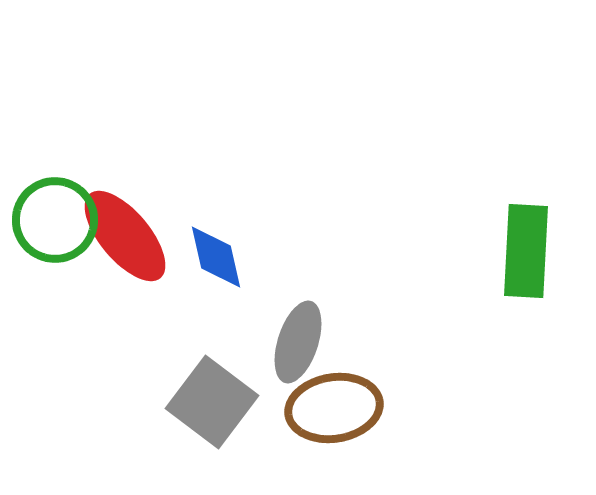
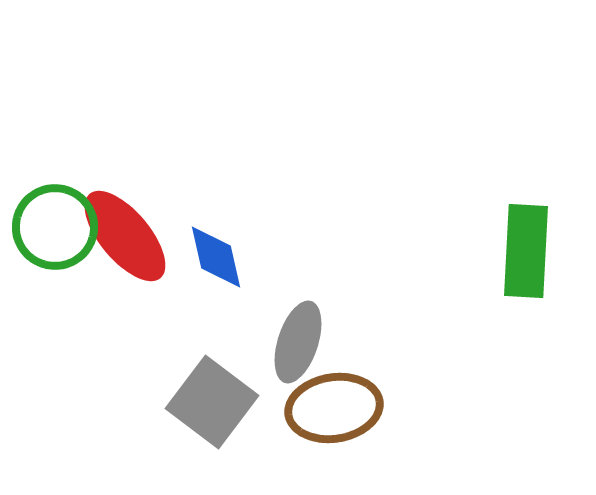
green circle: moved 7 px down
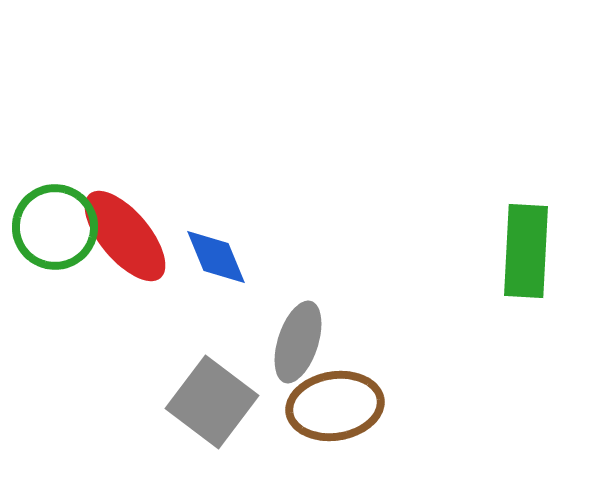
blue diamond: rotated 10 degrees counterclockwise
brown ellipse: moved 1 px right, 2 px up
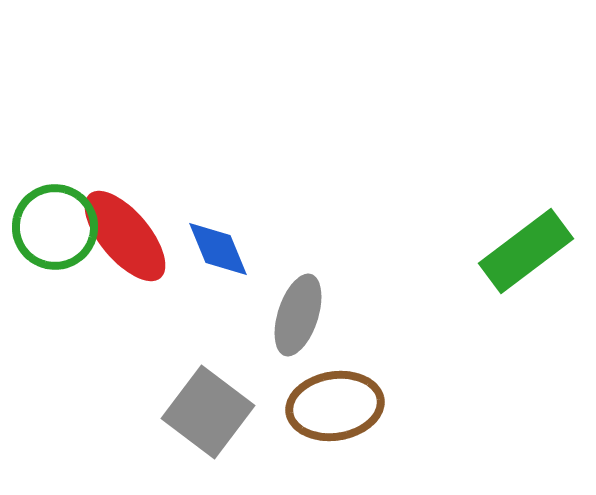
green rectangle: rotated 50 degrees clockwise
blue diamond: moved 2 px right, 8 px up
gray ellipse: moved 27 px up
gray square: moved 4 px left, 10 px down
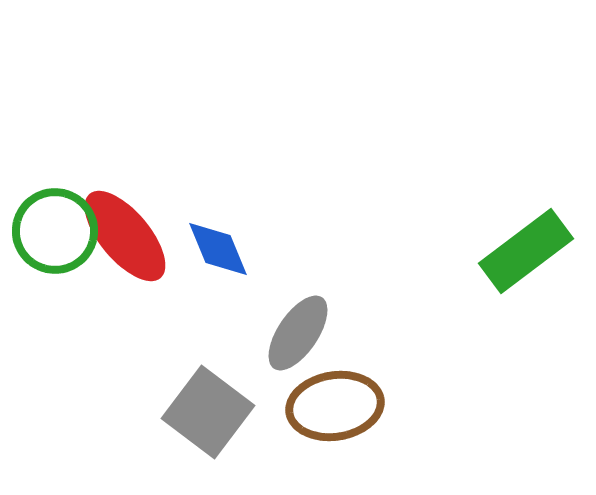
green circle: moved 4 px down
gray ellipse: moved 18 px down; rotated 16 degrees clockwise
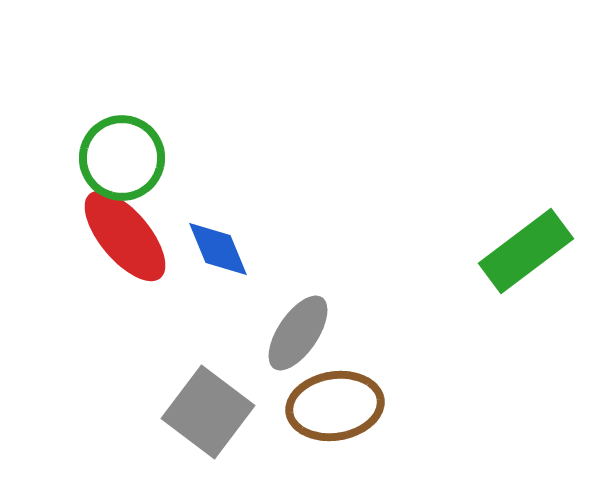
green circle: moved 67 px right, 73 px up
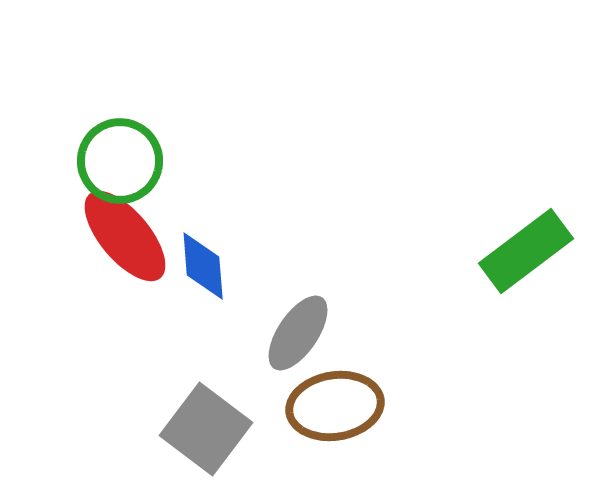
green circle: moved 2 px left, 3 px down
blue diamond: moved 15 px left, 17 px down; rotated 18 degrees clockwise
gray square: moved 2 px left, 17 px down
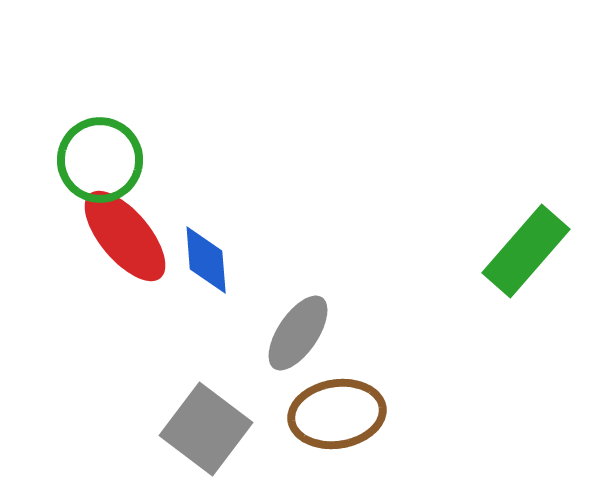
green circle: moved 20 px left, 1 px up
green rectangle: rotated 12 degrees counterclockwise
blue diamond: moved 3 px right, 6 px up
brown ellipse: moved 2 px right, 8 px down
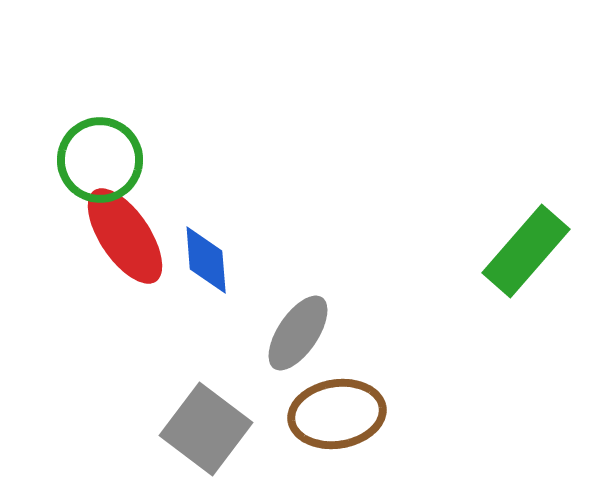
red ellipse: rotated 6 degrees clockwise
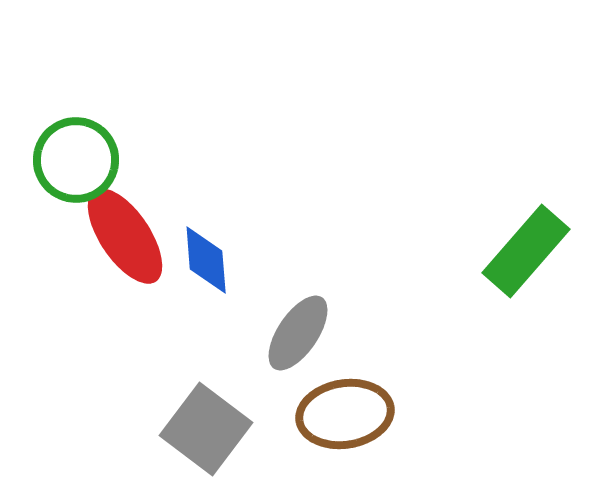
green circle: moved 24 px left
brown ellipse: moved 8 px right
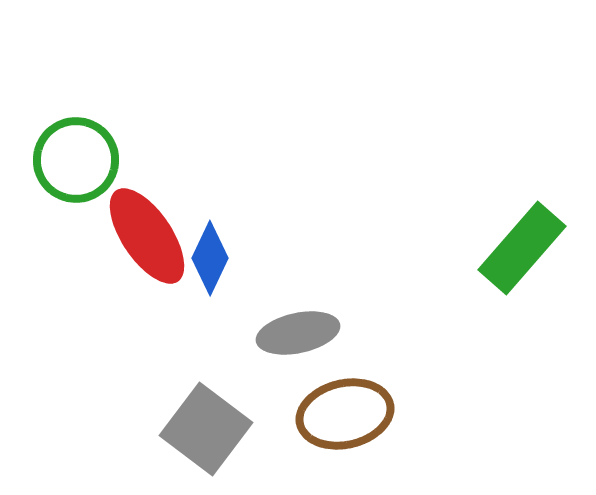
red ellipse: moved 22 px right
green rectangle: moved 4 px left, 3 px up
blue diamond: moved 4 px right, 2 px up; rotated 30 degrees clockwise
gray ellipse: rotated 44 degrees clockwise
brown ellipse: rotated 4 degrees counterclockwise
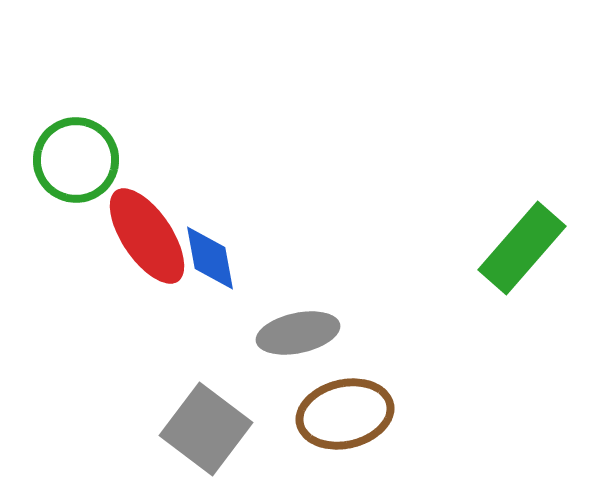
blue diamond: rotated 36 degrees counterclockwise
